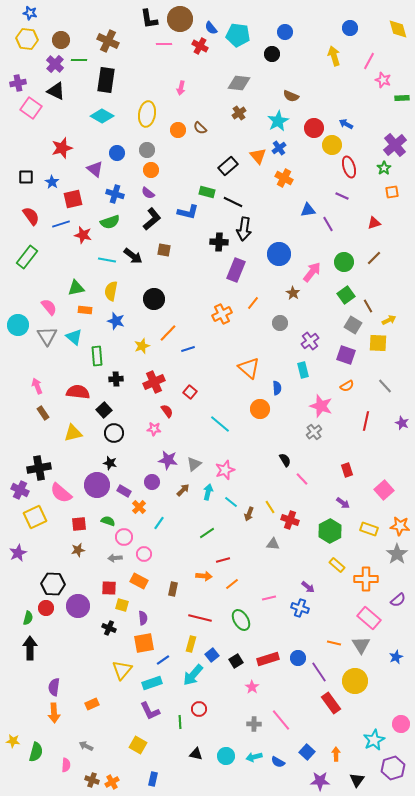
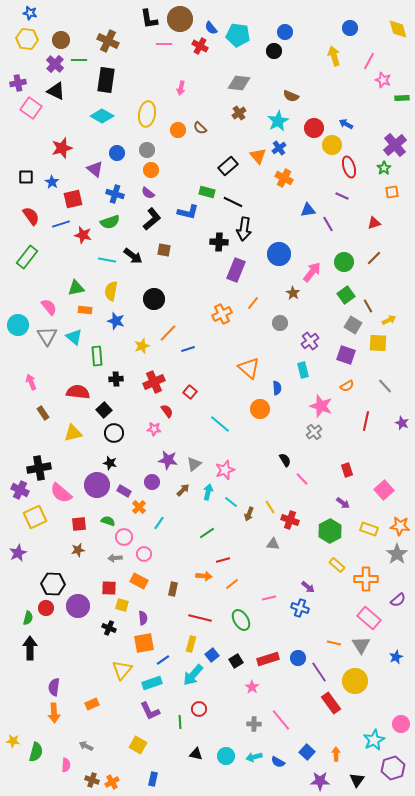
black circle at (272, 54): moved 2 px right, 3 px up
pink arrow at (37, 386): moved 6 px left, 4 px up
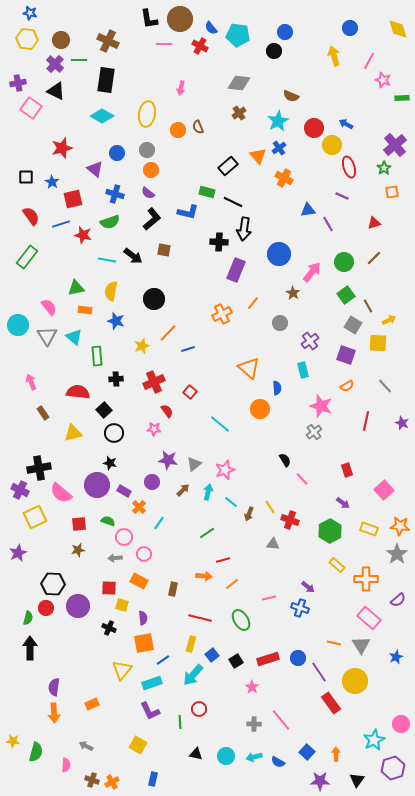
brown semicircle at (200, 128): moved 2 px left, 1 px up; rotated 24 degrees clockwise
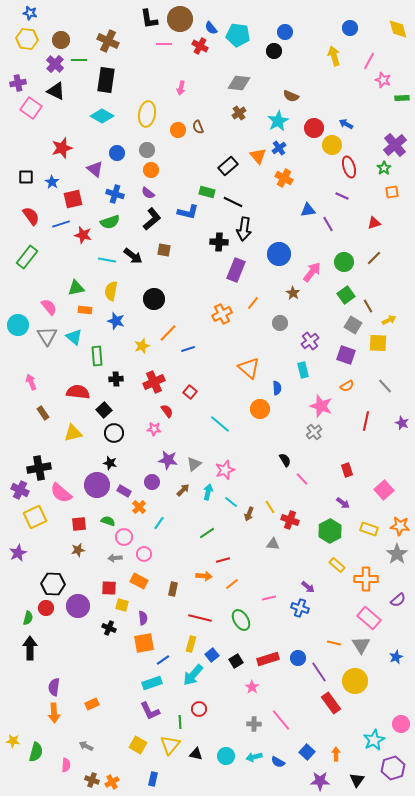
yellow triangle at (122, 670): moved 48 px right, 75 px down
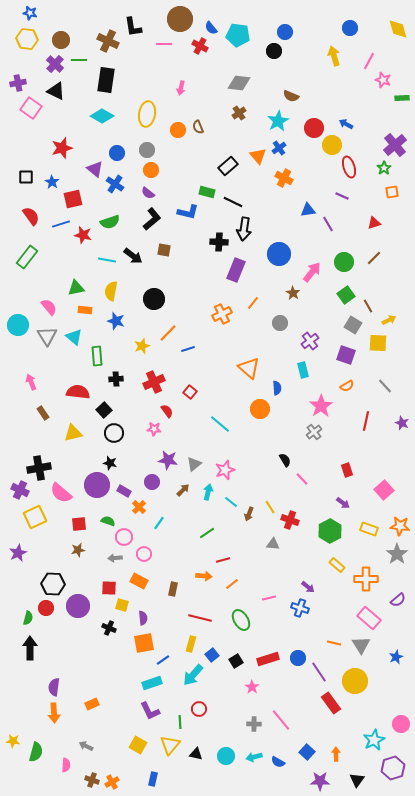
black L-shape at (149, 19): moved 16 px left, 8 px down
blue cross at (115, 194): moved 10 px up; rotated 18 degrees clockwise
pink star at (321, 406): rotated 20 degrees clockwise
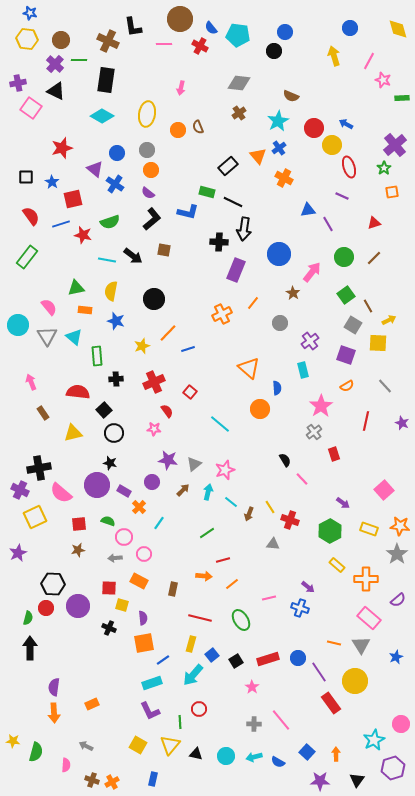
green circle at (344, 262): moved 5 px up
red rectangle at (347, 470): moved 13 px left, 16 px up
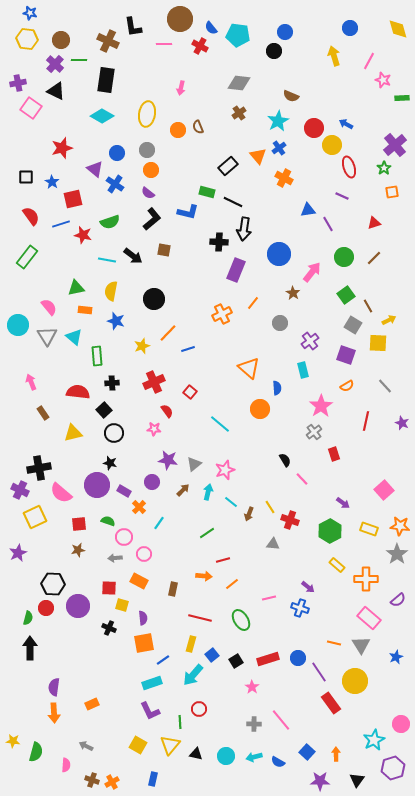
black cross at (116, 379): moved 4 px left, 4 px down
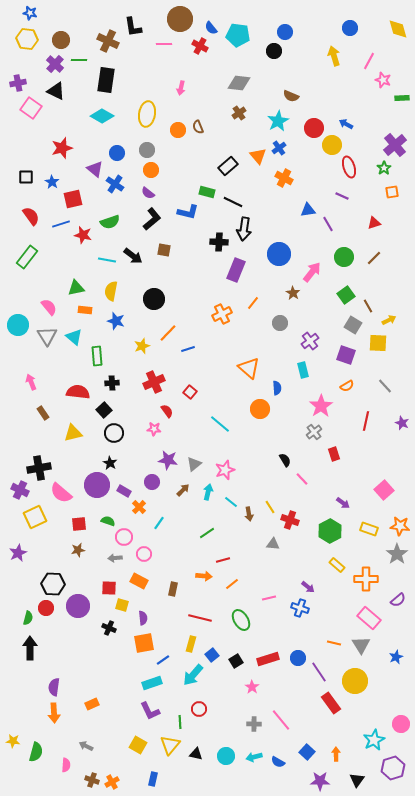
black star at (110, 463): rotated 16 degrees clockwise
brown arrow at (249, 514): rotated 32 degrees counterclockwise
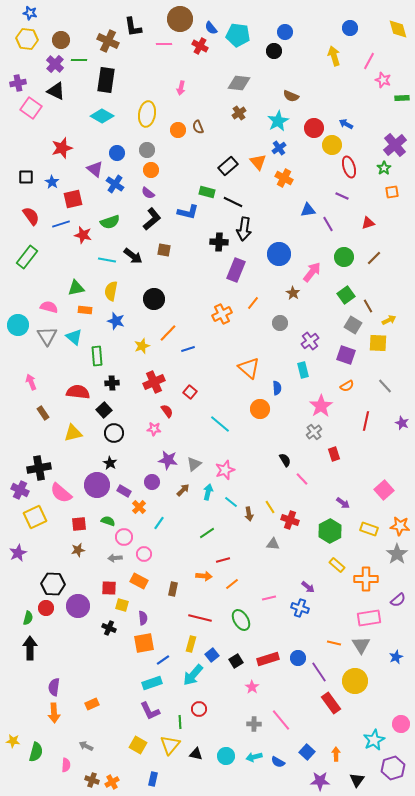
orange triangle at (258, 156): moved 6 px down
red triangle at (374, 223): moved 6 px left
pink semicircle at (49, 307): rotated 36 degrees counterclockwise
pink rectangle at (369, 618): rotated 50 degrees counterclockwise
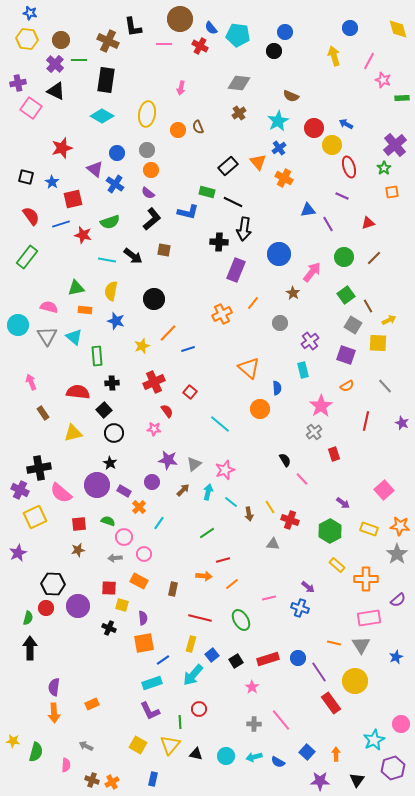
black square at (26, 177): rotated 14 degrees clockwise
